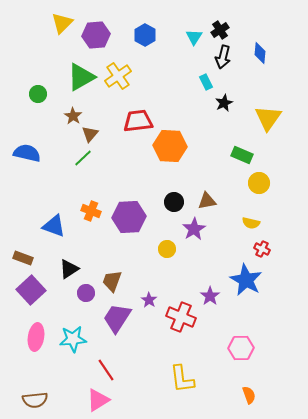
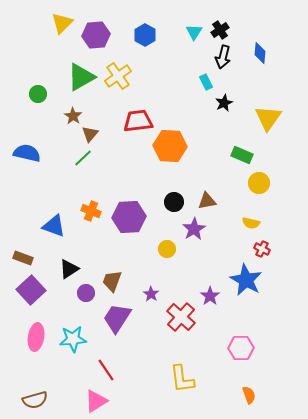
cyan triangle at (194, 37): moved 5 px up
purple star at (149, 300): moved 2 px right, 6 px up
red cross at (181, 317): rotated 20 degrees clockwise
brown semicircle at (35, 400): rotated 10 degrees counterclockwise
pink triangle at (98, 400): moved 2 px left, 1 px down
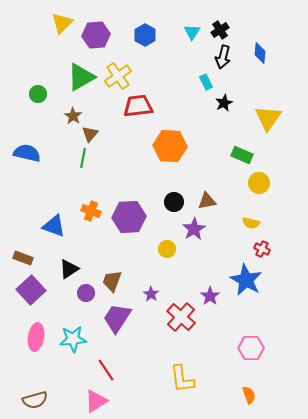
cyan triangle at (194, 32): moved 2 px left
red trapezoid at (138, 121): moved 15 px up
green line at (83, 158): rotated 36 degrees counterclockwise
pink hexagon at (241, 348): moved 10 px right
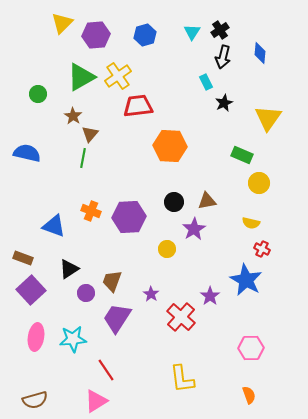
blue hexagon at (145, 35): rotated 15 degrees clockwise
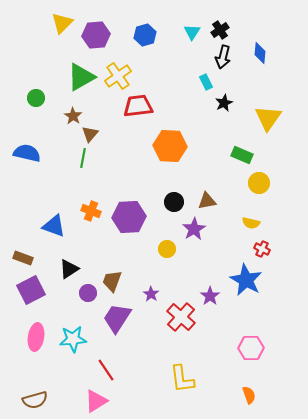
green circle at (38, 94): moved 2 px left, 4 px down
purple square at (31, 290): rotated 16 degrees clockwise
purple circle at (86, 293): moved 2 px right
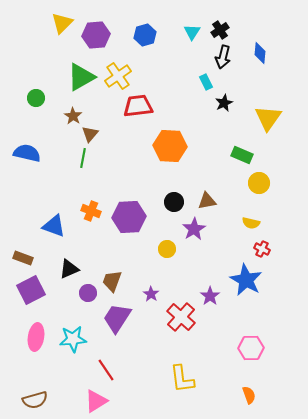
black triangle at (69, 269): rotated 10 degrees clockwise
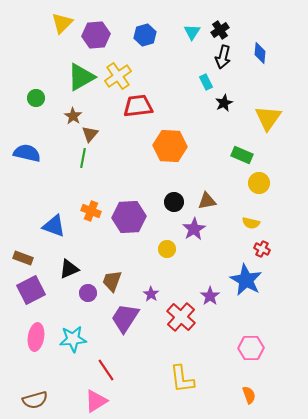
purple trapezoid at (117, 318): moved 8 px right
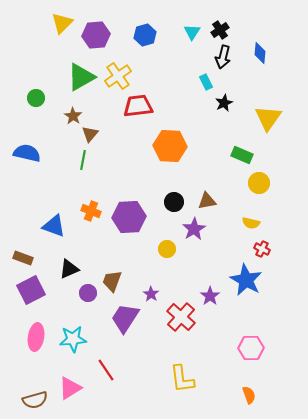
green line at (83, 158): moved 2 px down
pink triangle at (96, 401): moved 26 px left, 13 px up
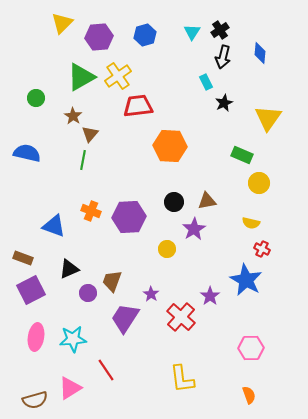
purple hexagon at (96, 35): moved 3 px right, 2 px down
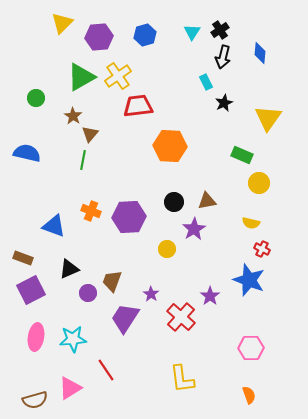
blue star at (246, 280): moved 3 px right; rotated 8 degrees counterclockwise
